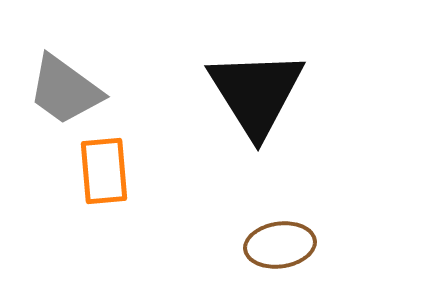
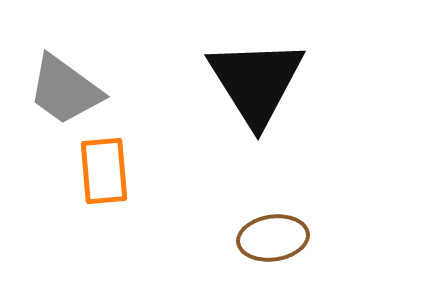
black triangle: moved 11 px up
brown ellipse: moved 7 px left, 7 px up
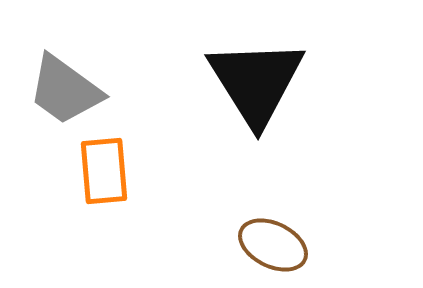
brown ellipse: moved 7 px down; rotated 34 degrees clockwise
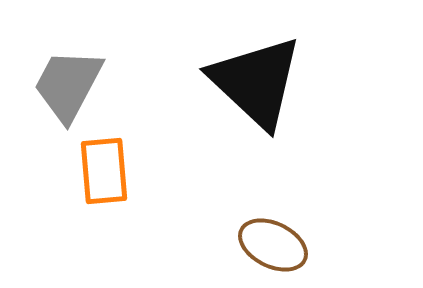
black triangle: rotated 15 degrees counterclockwise
gray trapezoid: moved 3 px right, 5 px up; rotated 82 degrees clockwise
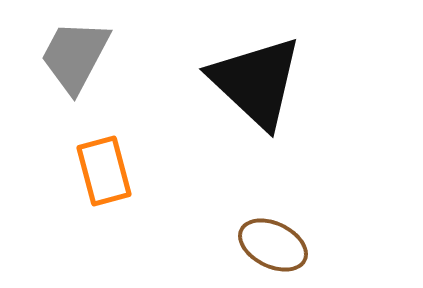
gray trapezoid: moved 7 px right, 29 px up
orange rectangle: rotated 10 degrees counterclockwise
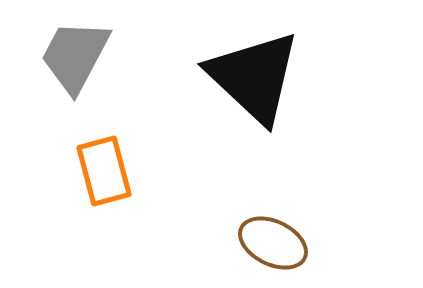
black triangle: moved 2 px left, 5 px up
brown ellipse: moved 2 px up
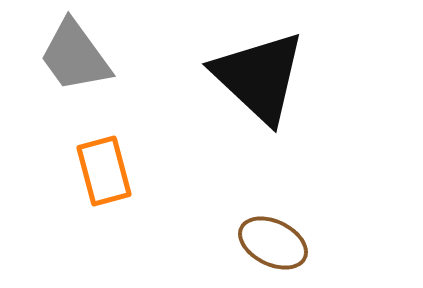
gray trapezoid: rotated 64 degrees counterclockwise
black triangle: moved 5 px right
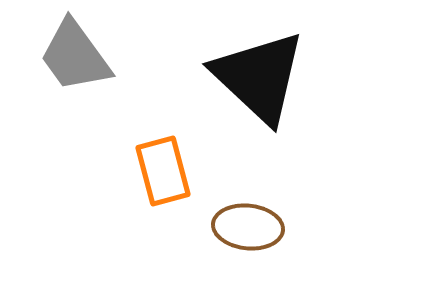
orange rectangle: moved 59 px right
brown ellipse: moved 25 px left, 16 px up; rotated 20 degrees counterclockwise
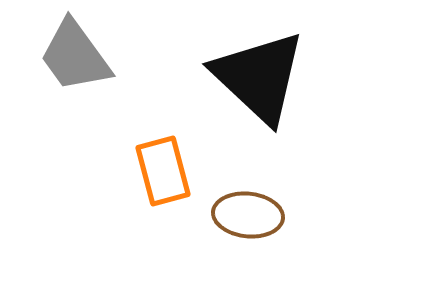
brown ellipse: moved 12 px up
